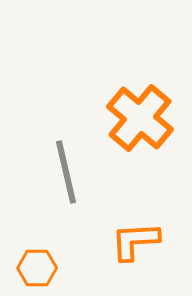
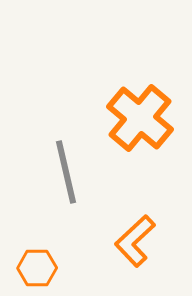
orange L-shape: rotated 40 degrees counterclockwise
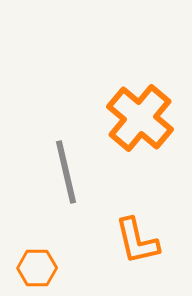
orange L-shape: moved 2 px right; rotated 60 degrees counterclockwise
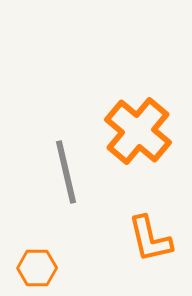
orange cross: moved 2 px left, 13 px down
orange L-shape: moved 13 px right, 2 px up
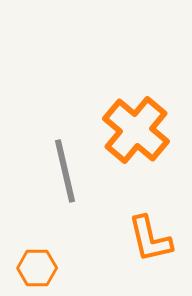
orange cross: moved 2 px left, 1 px up
gray line: moved 1 px left, 1 px up
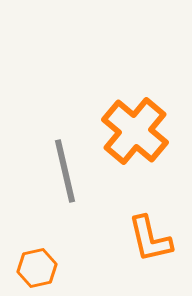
orange cross: moved 1 px left, 1 px down
orange hexagon: rotated 12 degrees counterclockwise
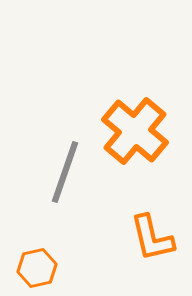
gray line: moved 1 px down; rotated 32 degrees clockwise
orange L-shape: moved 2 px right, 1 px up
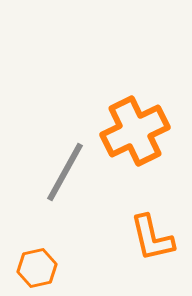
orange cross: rotated 24 degrees clockwise
gray line: rotated 10 degrees clockwise
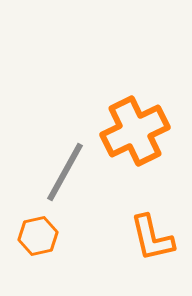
orange hexagon: moved 1 px right, 32 px up
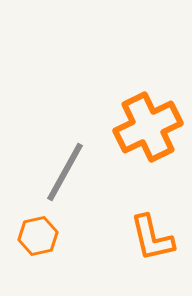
orange cross: moved 13 px right, 4 px up
